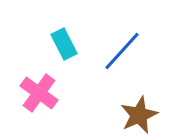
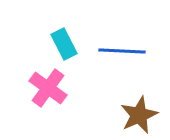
blue line: rotated 51 degrees clockwise
pink cross: moved 9 px right, 5 px up
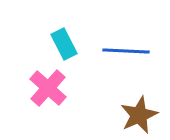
blue line: moved 4 px right
pink cross: rotated 6 degrees clockwise
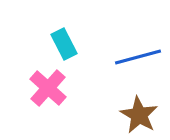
blue line: moved 12 px right, 6 px down; rotated 18 degrees counterclockwise
brown star: rotated 18 degrees counterclockwise
